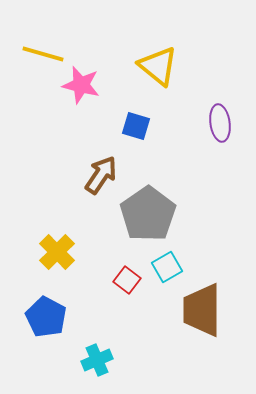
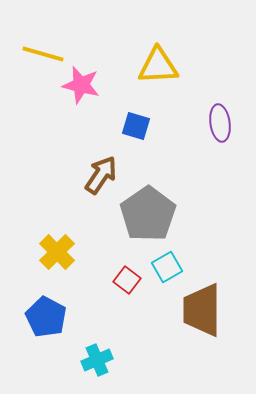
yellow triangle: rotated 42 degrees counterclockwise
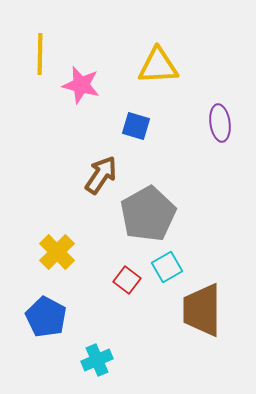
yellow line: moved 3 px left; rotated 75 degrees clockwise
gray pentagon: rotated 6 degrees clockwise
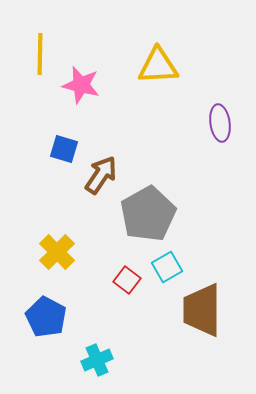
blue square: moved 72 px left, 23 px down
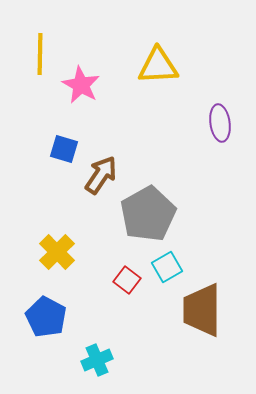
pink star: rotated 15 degrees clockwise
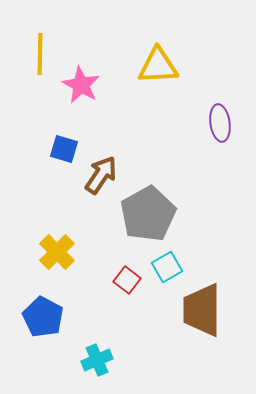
blue pentagon: moved 3 px left
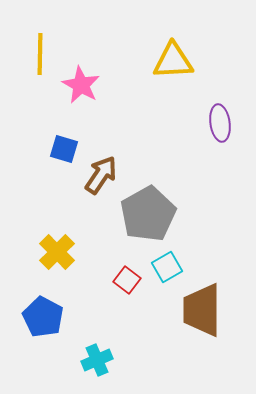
yellow triangle: moved 15 px right, 5 px up
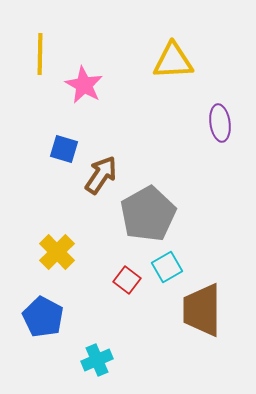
pink star: moved 3 px right
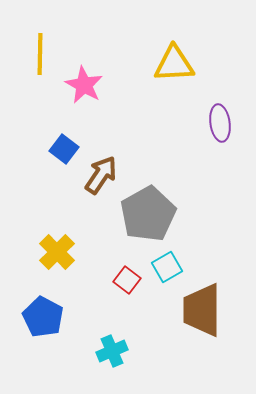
yellow triangle: moved 1 px right, 3 px down
blue square: rotated 20 degrees clockwise
cyan cross: moved 15 px right, 9 px up
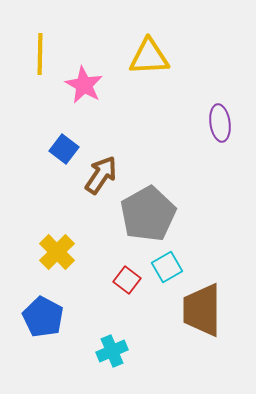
yellow triangle: moved 25 px left, 7 px up
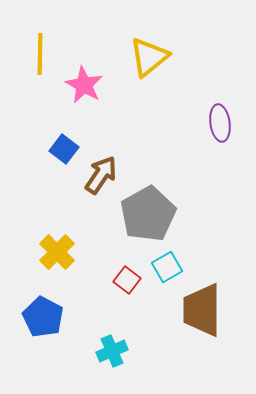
yellow triangle: rotated 36 degrees counterclockwise
